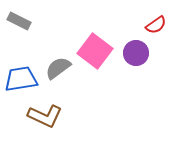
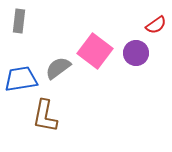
gray rectangle: rotated 70 degrees clockwise
brown L-shape: rotated 76 degrees clockwise
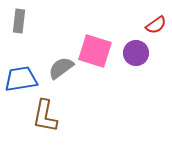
pink square: rotated 20 degrees counterclockwise
gray semicircle: moved 3 px right
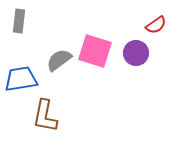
gray semicircle: moved 2 px left, 8 px up
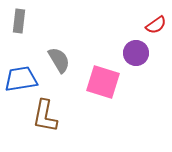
pink square: moved 8 px right, 31 px down
gray semicircle: rotated 96 degrees clockwise
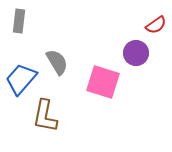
gray semicircle: moved 2 px left, 2 px down
blue trapezoid: rotated 40 degrees counterclockwise
